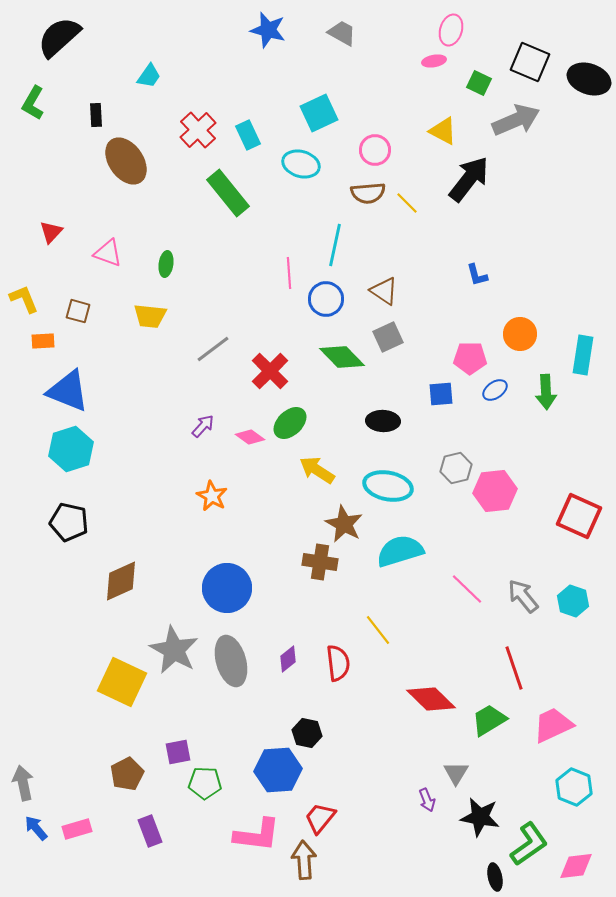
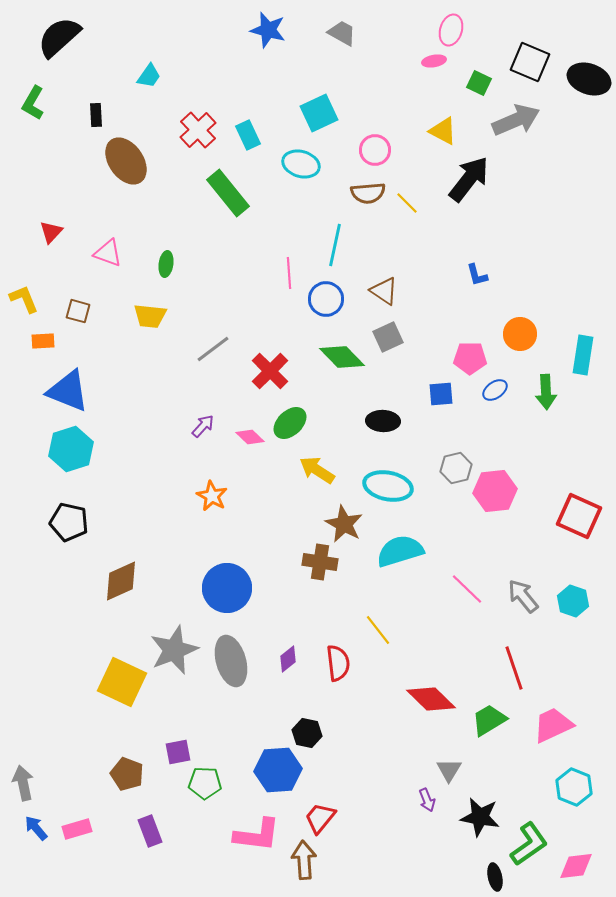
pink diamond at (250, 437): rotated 8 degrees clockwise
gray star at (174, 650): rotated 21 degrees clockwise
gray triangle at (456, 773): moved 7 px left, 3 px up
brown pentagon at (127, 774): rotated 24 degrees counterclockwise
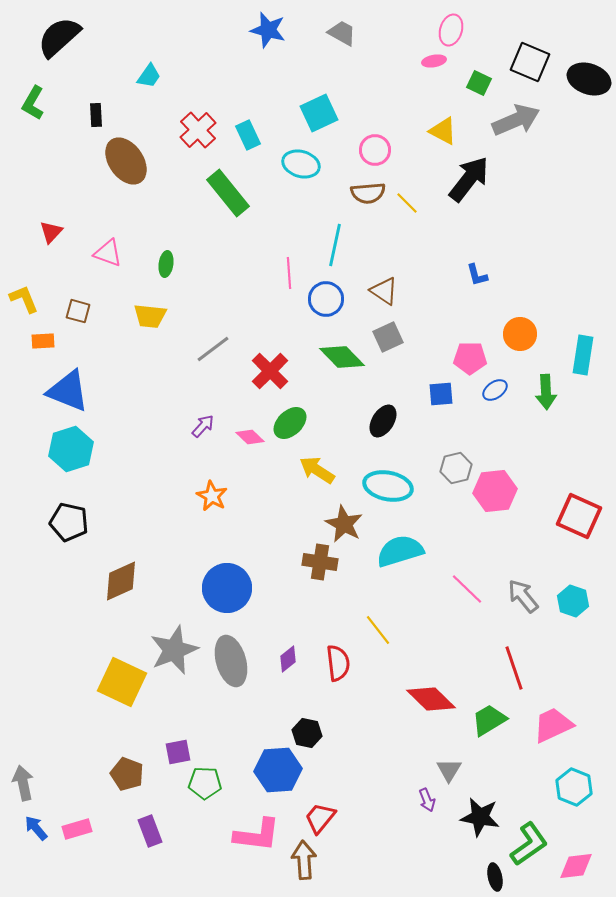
black ellipse at (383, 421): rotated 60 degrees counterclockwise
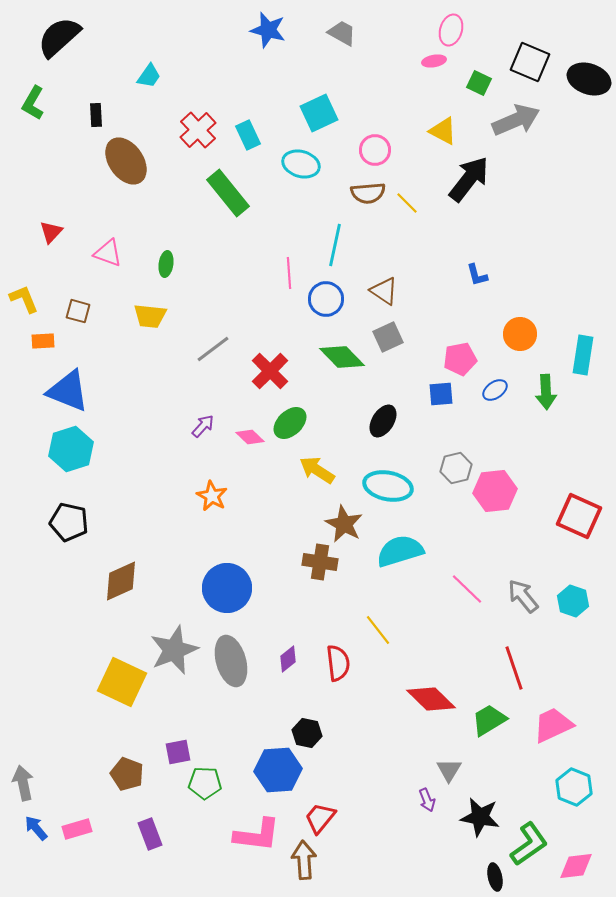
pink pentagon at (470, 358): moved 10 px left, 1 px down; rotated 12 degrees counterclockwise
purple rectangle at (150, 831): moved 3 px down
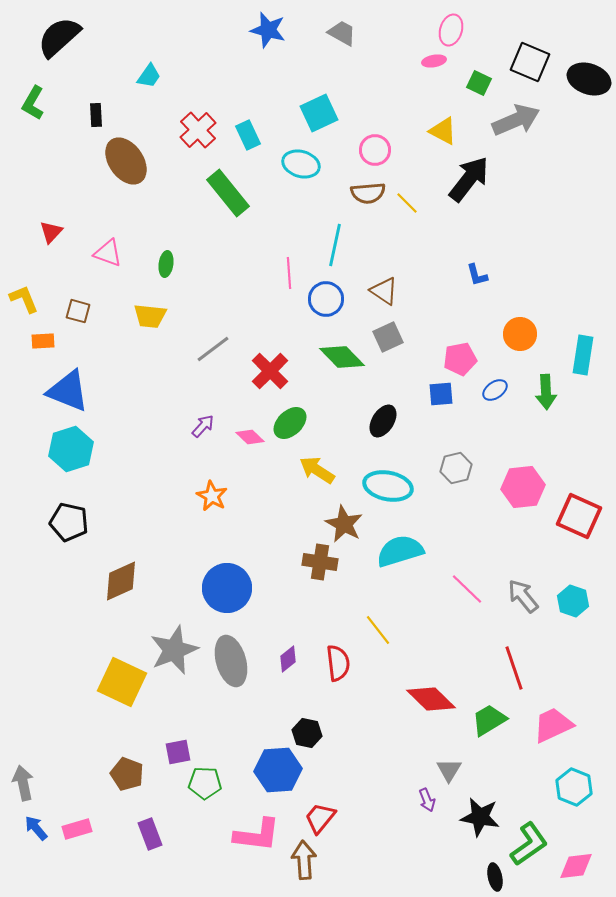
pink hexagon at (495, 491): moved 28 px right, 4 px up
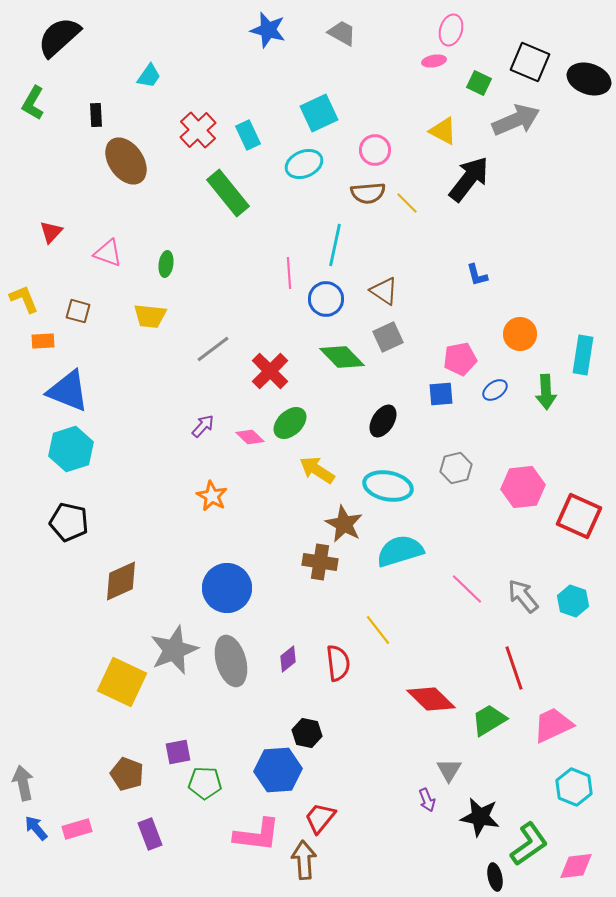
cyan ellipse at (301, 164): moved 3 px right; rotated 39 degrees counterclockwise
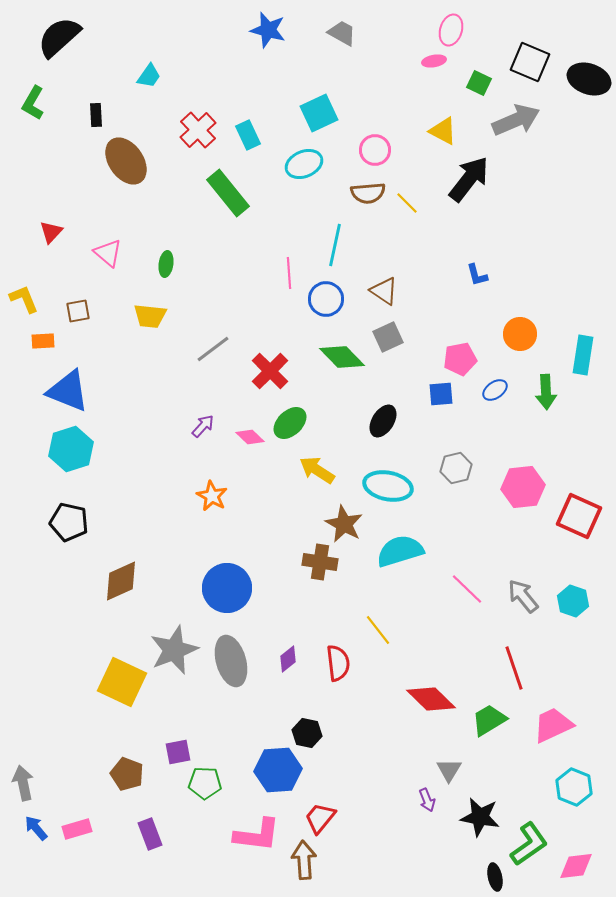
pink triangle at (108, 253): rotated 20 degrees clockwise
brown square at (78, 311): rotated 25 degrees counterclockwise
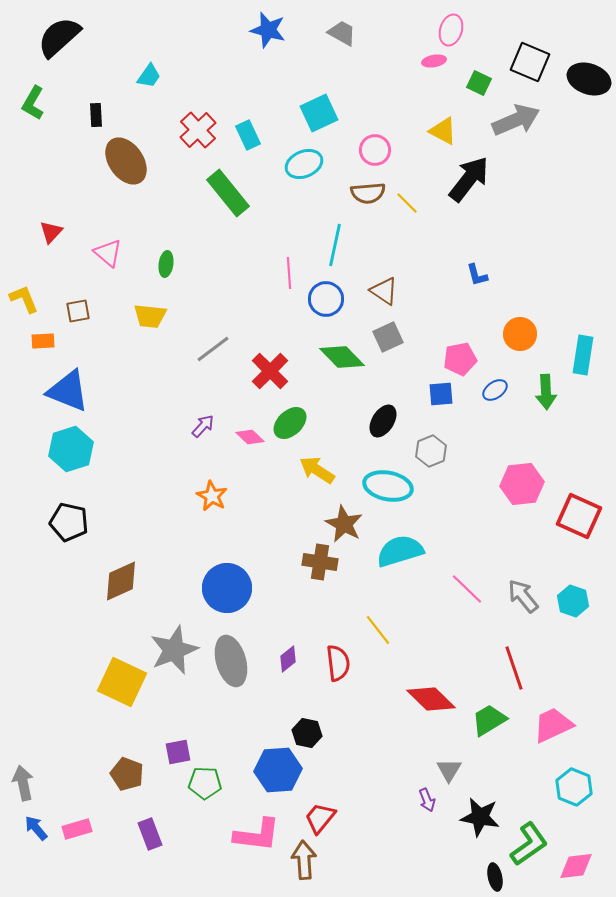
gray hexagon at (456, 468): moved 25 px left, 17 px up; rotated 8 degrees counterclockwise
pink hexagon at (523, 487): moved 1 px left, 3 px up
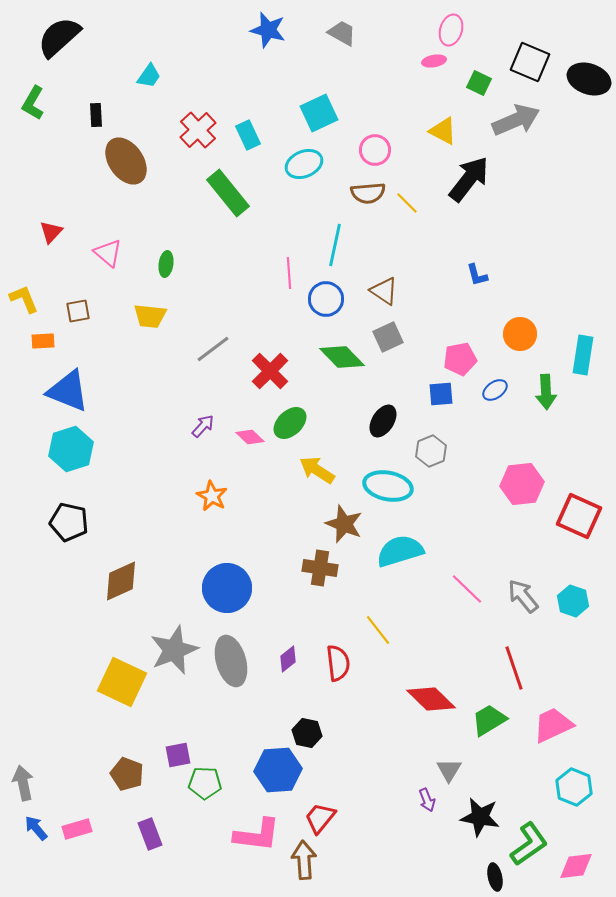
brown star at (344, 524): rotated 6 degrees counterclockwise
brown cross at (320, 562): moved 6 px down
purple square at (178, 752): moved 3 px down
